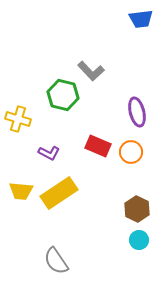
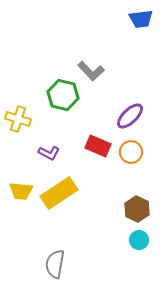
purple ellipse: moved 7 px left, 4 px down; rotated 60 degrees clockwise
gray semicircle: moved 1 px left, 3 px down; rotated 44 degrees clockwise
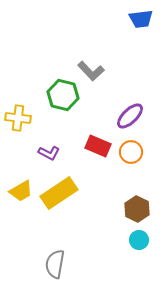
yellow cross: moved 1 px up; rotated 10 degrees counterclockwise
yellow trapezoid: rotated 35 degrees counterclockwise
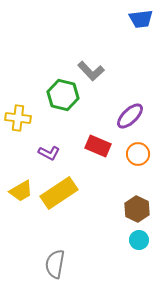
orange circle: moved 7 px right, 2 px down
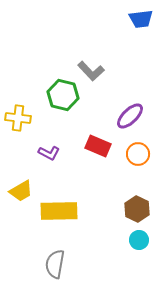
yellow rectangle: moved 18 px down; rotated 33 degrees clockwise
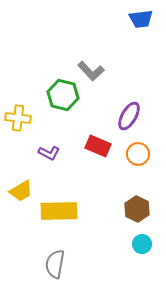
purple ellipse: moved 1 px left; rotated 16 degrees counterclockwise
cyan circle: moved 3 px right, 4 px down
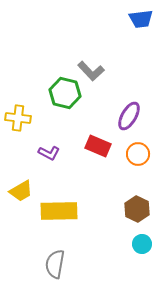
green hexagon: moved 2 px right, 2 px up
